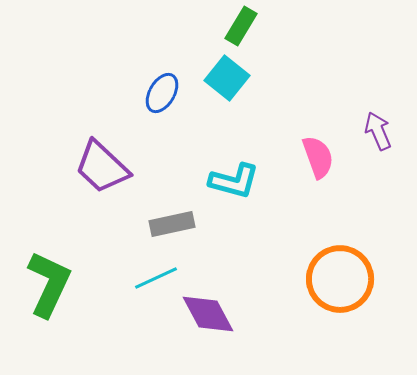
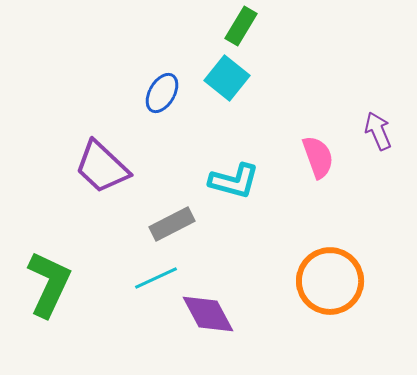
gray rectangle: rotated 15 degrees counterclockwise
orange circle: moved 10 px left, 2 px down
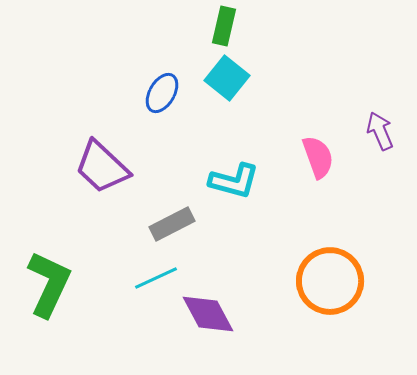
green rectangle: moved 17 px left; rotated 18 degrees counterclockwise
purple arrow: moved 2 px right
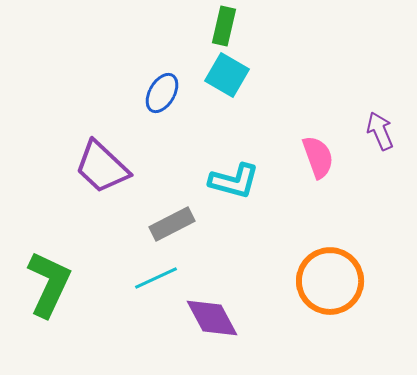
cyan square: moved 3 px up; rotated 9 degrees counterclockwise
purple diamond: moved 4 px right, 4 px down
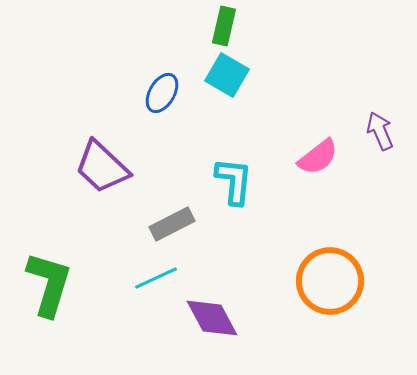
pink semicircle: rotated 72 degrees clockwise
cyan L-shape: rotated 99 degrees counterclockwise
green L-shape: rotated 8 degrees counterclockwise
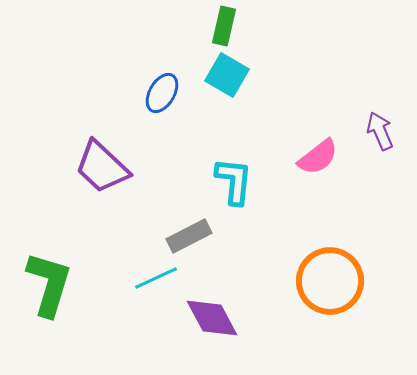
gray rectangle: moved 17 px right, 12 px down
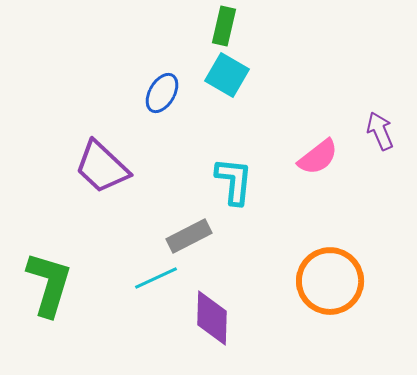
purple diamond: rotated 30 degrees clockwise
